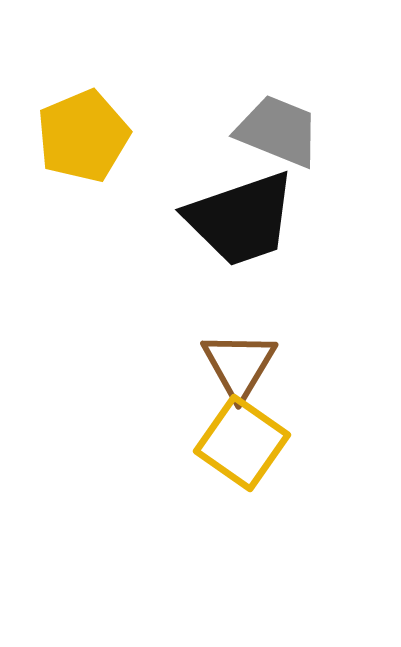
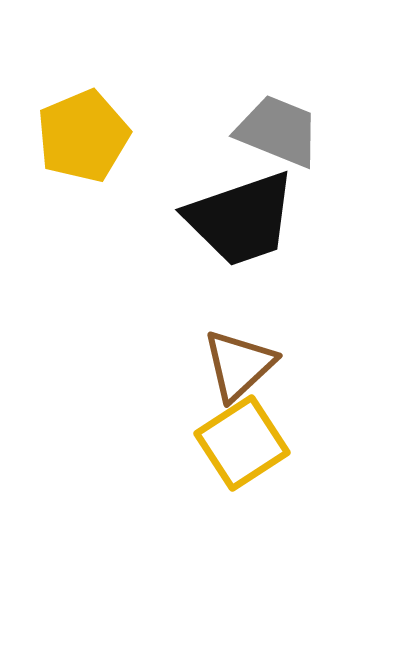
brown triangle: rotated 16 degrees clockwise
yellow square: rotated 22 degrees clockwise
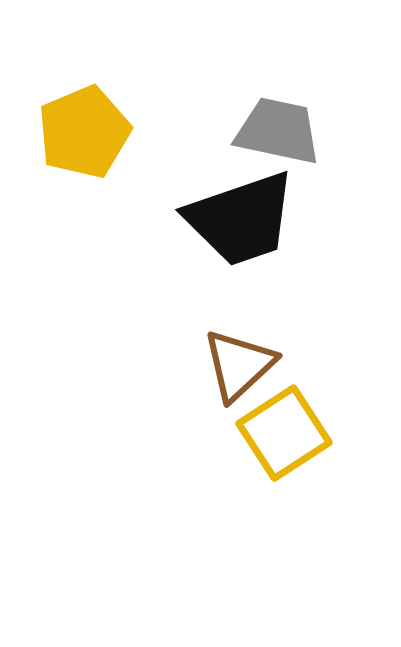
gray trapezoid: rotated 10 degrees counterclockwise
yellow pentagon: moved 1 px right, 4 px up
yellow square: moved 42 px right, 10 px up
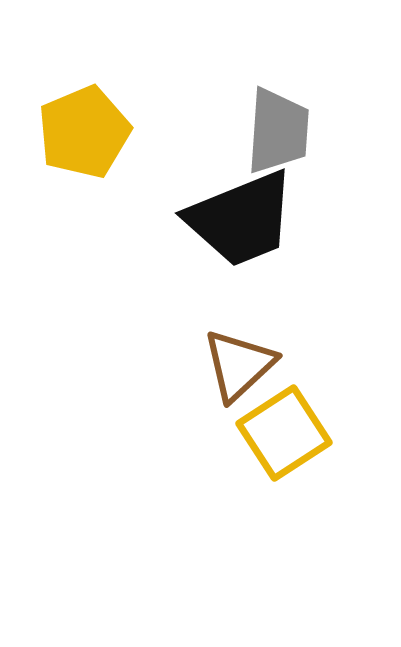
gray trapezoid: rotated 82 degrees clockwise
black trapezoid: rotated 3 degrees counterclockwise
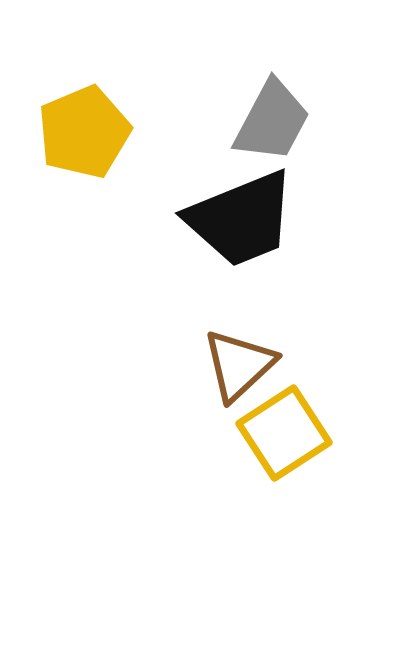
gray trapezoid: moved 6 px left, 10 px up; rotated 24 degrees clockwise
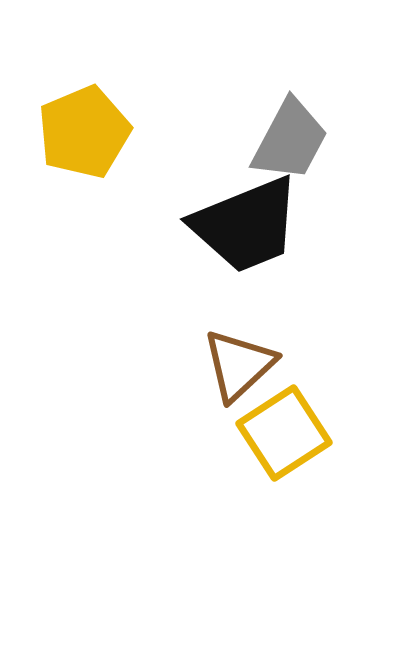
gray trapezoid: moved 18 px right, 19 px down
black trapezoid: moved 5 px right, 6 px down
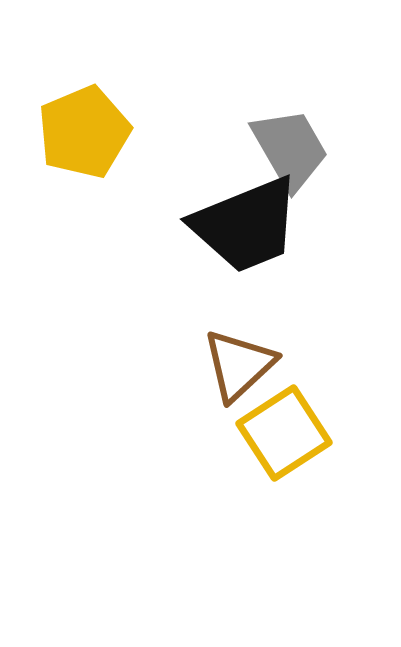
gray trapezoid: moved 9 px down; rotated 58 degrees counterclockwise
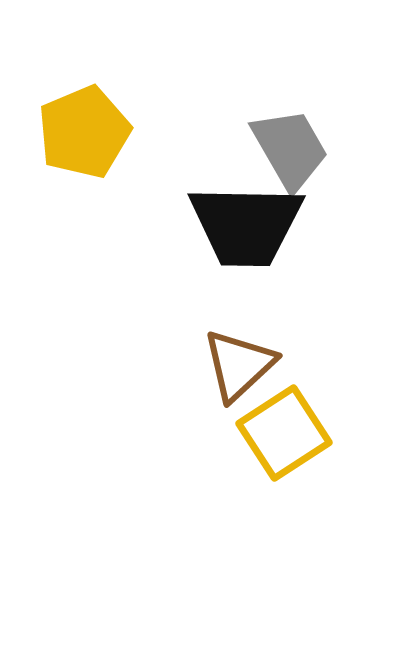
black trapezoid: rotated 23 degrees clockwise
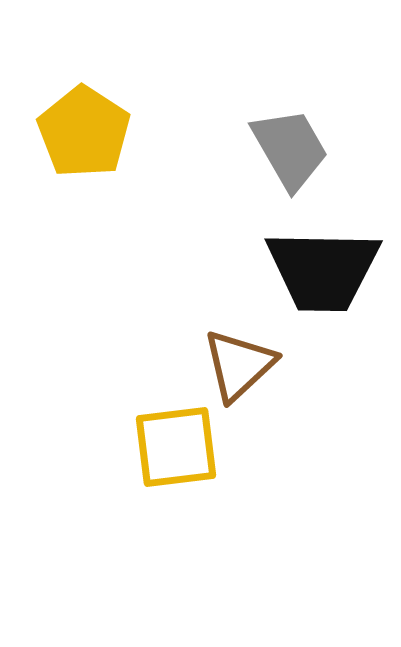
yellow pentagon: rotated 16 degrees counterclockwise
black trapezoid: moved 77 px right, 45 px down
yellow square: moved 108 px left, 14 px down; rotated 26 degrees clockwise
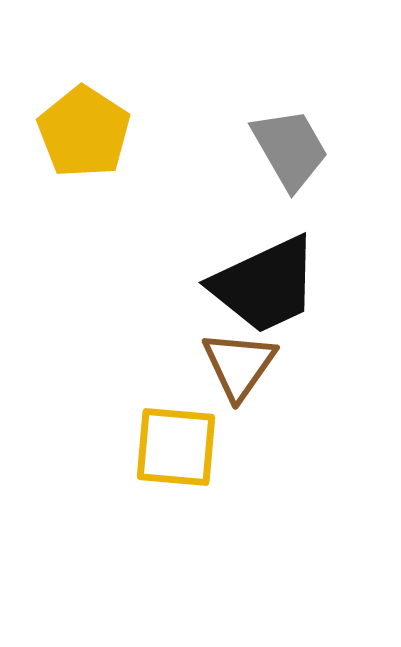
black trapezoid: moved 58 px left, 15 px down; rotated 26 degrees counterclockwise
brown triangle: rotated 12 degrees counterclockwise
yellow square: rotated 12 degrees clockwise
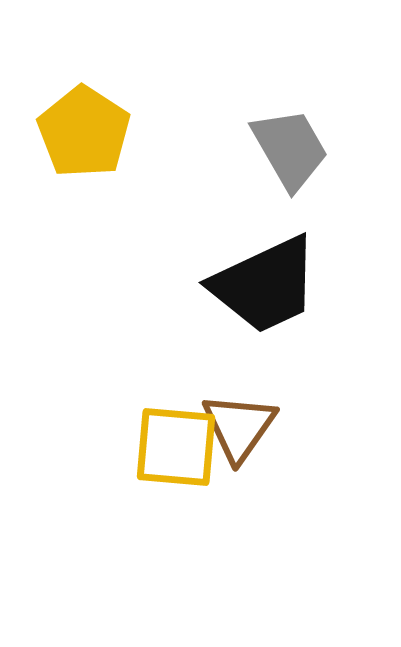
brown triangle: moved 62 px down
